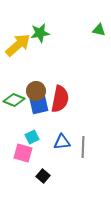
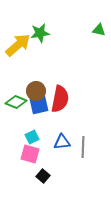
green diamond: moved 2 px right, 2 px down
pink square: moved 7 px right, 1 px down
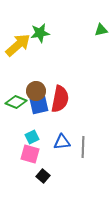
green triangle: moved 2 px right; rotated 24 degrees counterclockwise
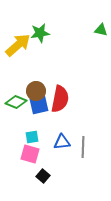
green triangle: rotated 24 degrees clockwise
cyan square: rotated 16 degrees clockwise
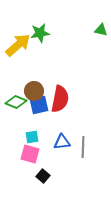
brown circle: moved 2 px left
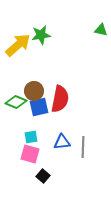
green star: moved 1 px right, 2 px down
blue square: moved 2 px down
cyan square: moved 1 px left
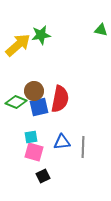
pink square: moved 4 px right, 2 px up
black square: rotated 24 degrees clockwise
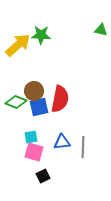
green star: rotated 12 degrees clockwise
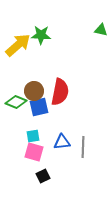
red semicircle: moved 7 px up
cyan square: moved 2 px right, 1 px up
